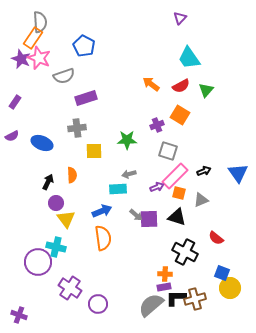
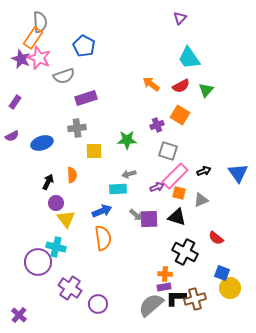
blue ellipse at (42, 143): rotated 40 degrees counterclockwise
purple cross at (19, 315): rotated 21 degrees clockwise
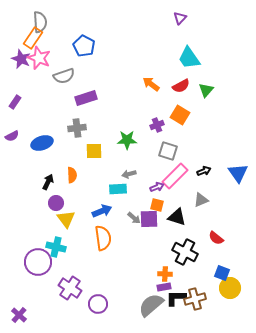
orange square at (179, 193): moved 22 px left, 12 px down
gray arrow at (136, 215): moved 2 px left, 3 px down
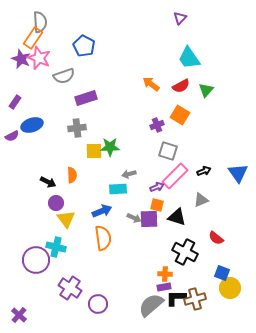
green star at (127, 140): moved 17 px left, 7 px down
blue ellipse at (42, 143): moved 10 px left, 18 px up
black arrow at (48, 182): rotated 91 degrees clockwise
gray arrow at (134, 218): rotated 16 degrees counterclockwise
purple circle at (38, 262): moved 2 px left, 2 px up
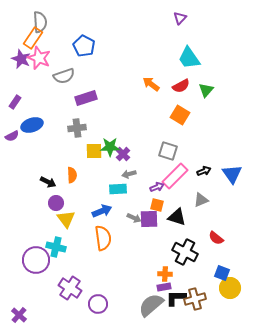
purple cross at (157, 125): moved 34 px left, 29 px down; rotated 24 degrees counterclockwise
blue triangle at (238, 173): moved 6 px left, 1 px down
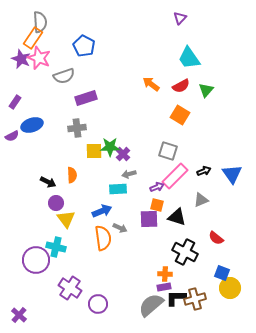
gray arrow at (134, 218): moved 14 px left, 10 px down
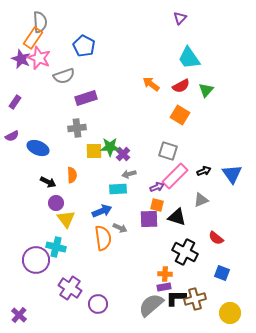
blue ellipse at (32, 125): moved 6 px right, 23 px down; rotated 40 degrees clockwise
yellow circle at (230, 288): moved 25 px down
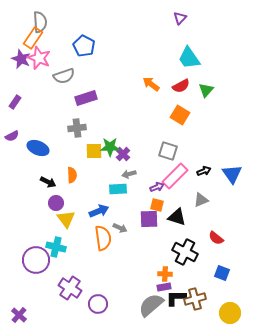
blue arrow at (102, 211): moved 3 px left
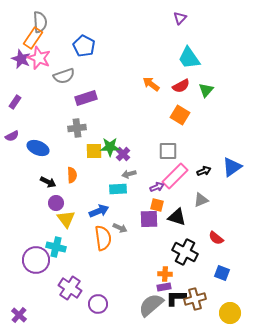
gray square at (168, 151): rotated 18 degrees counterclockwise
blue triangle at (232, 174): moved 7 px up; rotated 30 degrees clockwise
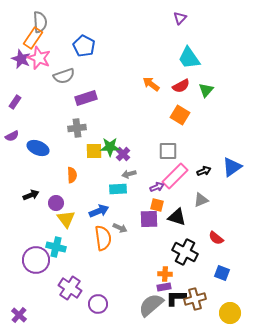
black arrow at (48, 182): moved 17 px left, 13 px down; rotated 49 degrees counterclockwise
